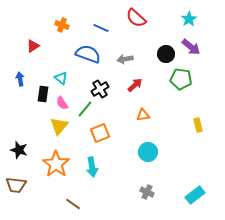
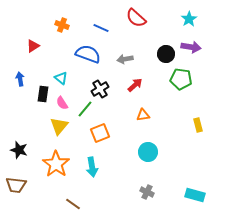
purple arrow: rotated 30 degrees counterclockwise
cyan rectangle: rotated 54 degrees clockwise
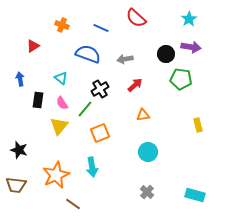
black rectangle: moved 5 px left, 6 px down
orange star: moved 11 px down; rotated 12 degrees clockwise
gray cross: rotated 16 degrees clockwise
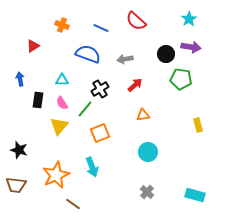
red semicircle: moved 3 px down
cyan triangle: moved 1 px right, 2 px down; rotated 40 degrees counterclockwise
cyan arrow: rotated 12 degrees counterclockwise
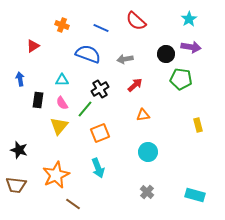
cyan arrow: moved 6 px right, 1 px down
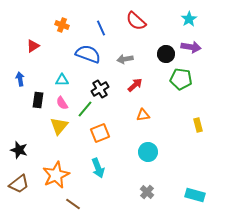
blue line: rotated 42 degrees clockwise
brown trapezoid: moved 3 px right, 1 px up; rotated 45 degrees counterclockwise
